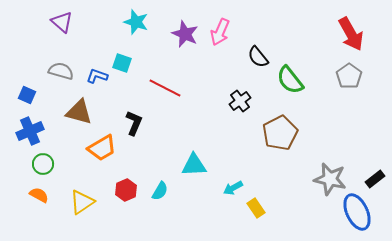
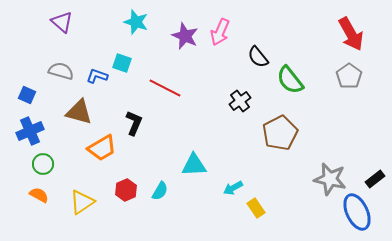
purple star: moved 2 px down
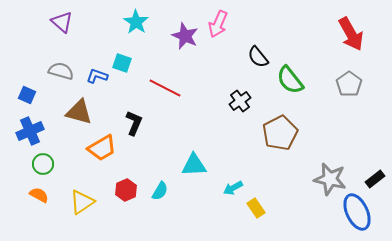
cyan star: rotated 15 degrees clockwise
pink arrow: moved 2 px left, 8 px up
gray pentagon: moved 8 px down
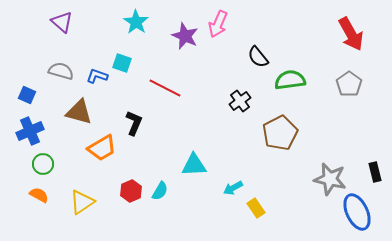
green semicircle: rotated 120 degrees clockwise
black rectangle: moved 7 px up; rotated 66 degrees counterclockwise
red hexagon: moved 5 px right, 1 px down
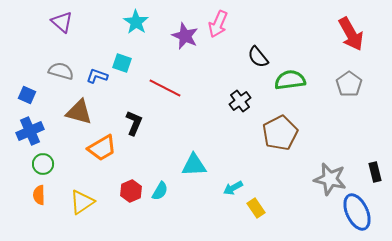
orange semicircle: rotated 120 degrees counterclockwise
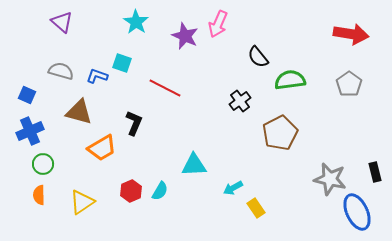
red arrow: rotated 52 degrees counterclockwise
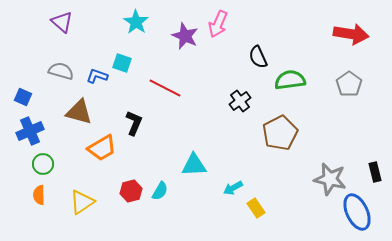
black semicircle: rotated 15 degrees clockwise
blue square: moved 4 px left, 2 px down
red hexagon: rotated 10 degrees clockwise
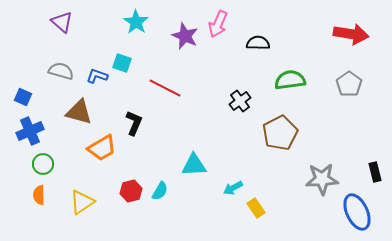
black semicircle: moved 14 px up; rotated 115 degrees clockwise
gray star: moved 8 px left; rotated 16 degrees counterclockwise
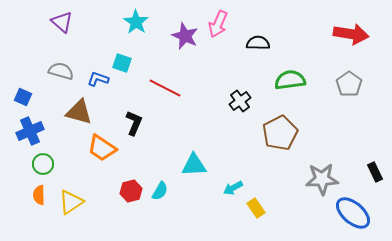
blue L-shape: moved 1 px right, 3 px down
orange trapezoid: rotated 64 degrees clockwise
black rectangle: rotated 12 degrees counterclockwise
yellow triangle: moved 11 px left
blue ellipse: moved 4 px left, 1 px down; rotated 24 degrees counterclockwise
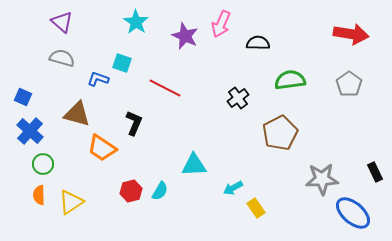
pink arrow: moved 3 px right
gray semicircle: moved 1 px right, 13 px up
black cross: moved 2 px left, 3 px up
brown triangle: moved 2 px left, 2 px down
blue cross: rotated 24 degrees counterclockwise
